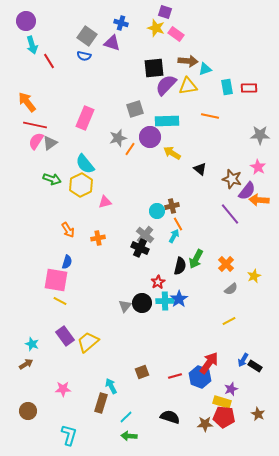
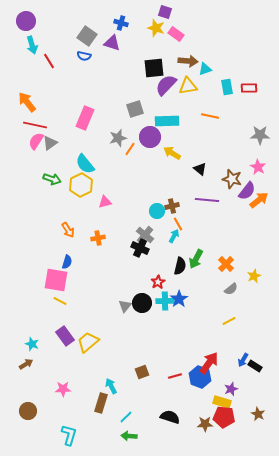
orange arrow at (259, 200): rotated 138 degrees clockwise
purple line at (230, 214): moved 23 px left, 14 px up; rotated 45 degrees counterclockwise
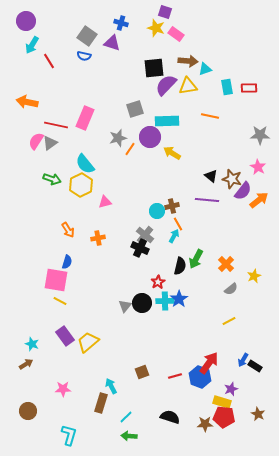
cyan arrow at (32, 45): rotated 48 degrees clockwise
orange arrow at (27, 102): rotated 40 degrees counterclockwise
red line at (35, 125): moved 21 px right
black triangle at (200, 169): moved 11 px right, 7 px down
purple semicircle at (247, 191): moved 4 px left
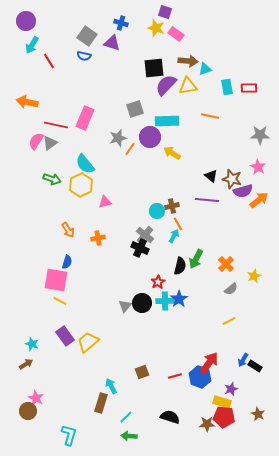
purple semicircle at (243, 191): rotated 36 degrees clockwise
pink star at (63, 389): moved 27 px left, 9 px down; rotated 28 degrees clockwise
brown star at (205, 424): moved 2 px right
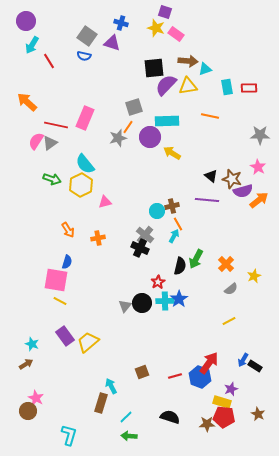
orange arrow at (27, 102): rotated 30 degrees clockwise
gray square at (135, 109): moved 1 px left, 2 px up
orange line at (130, 149): moved 2 px left, 22 px up
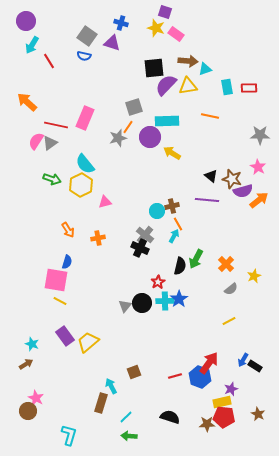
brown square at (142, 372): moved 8 px left
yellow rectangle at (222, 402): rotated 30 degrees counterclockwise
